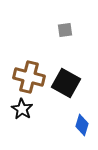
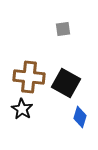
gray square: moved 2 px left, 1 px up
brown cross: rotated 8 degrees counterclockwise
blue diamond: moved 2 px left, 8 px up
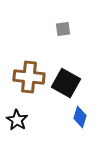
black star: moved 5 px left, 11 px down
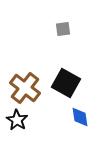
brown cross: moved 4 px left, 11 px down; rotated 32 degrees clockwise
blue diamond: rotated 25 degrees counterclockwise
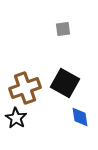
black square: moved 1 px left
brown cross: rotated 32 degrees clockwise
black star: moved 1 px left, 2 px up
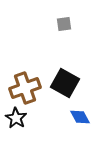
gray square: moved 1 px right, 5 px up
blue diamond: rotated 20 degrees counterclockwise
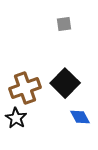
black square: rotated 16 degrees clockwise
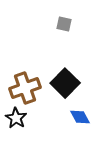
gray square: rotated 21 degrees clockwise
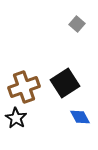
gray square: moved 13 px right; rotated 28 degrees clockwise
black square: rotated 12 degrees clockwise
brown cross: moved 1 px left, 1 px up
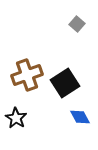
brown cross: moved 3 px right, 12 px up
